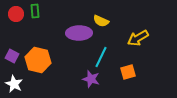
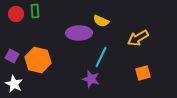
orange square: moved 15 px right, 1 px down
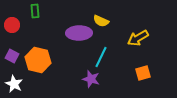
red circle: moved 4 px left, 11 px down
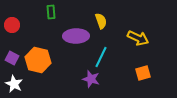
green rectangle: moved 16 px right, 1 px down
yellow semicircle: rotated 133 degrees counterclockwise
purple ellipse: moved 3 px left, 3 px down
yellow arrow: rotated 125 degrees counterclockwise
purple square: moved 2 px down
